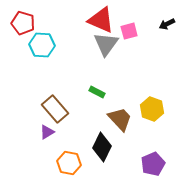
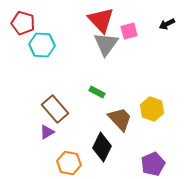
red triangle: rotated 24 degrees clockwise
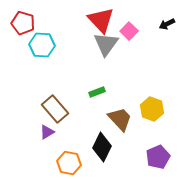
pink square: rotated 30 degrees counterclockwise
green rectangle: rotated 49 degrees counterclockwise
purple pentagon: moved 5 px right, 7 px up
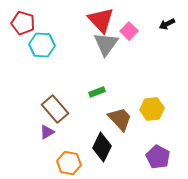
yellow hexagon: rotated 25 degrees counterclockwise
purple pentagon: rotated 20 degrees counterclockwise
